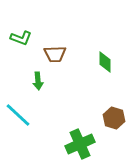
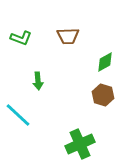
brown trapezoid: moved 13 px right, 18 px up
green diamond: rotated 60 degrees clockwise
brown hexagon: moved 11 px left, 23 px up
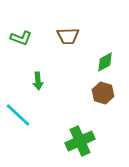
brown hexagon: moved 2 px up
green cross: moved 3 px up
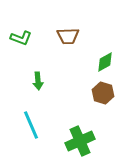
cyan line: moved 13 px right, 10 px down; rotated 24 degrees clockwise
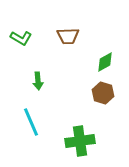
green L-shape: rotated 10 degrees clockwise
cyan line: moved 3 px up
green cross: rotated 16 degrees clockwise
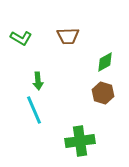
cyan line: moved 3 px right, 12 px up
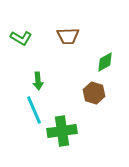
brown hexagon: moved 9 px left
green cross: moved 18 px left, 10 px up
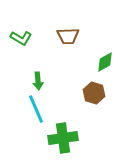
cyan line: moved 2 px right, 1 px up
green cross: moved 1 px right, 7 px down
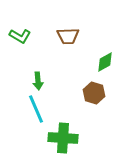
green L-shape: moved 1 px left, 2 px up
green cross: rotated 12 degrees clockwise
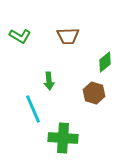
green diamond: rotated 10 degrees counterclockwise
green arrow: moved 11 px right
cyan line: moved 3 px left
